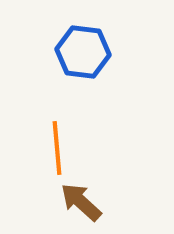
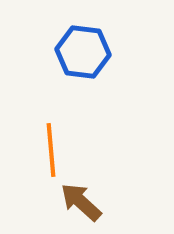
orange line: moved 6 px left, 2 px down
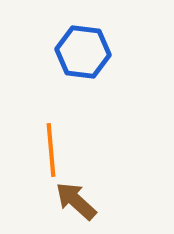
brown arrow: moved 5 px left, 1 px up
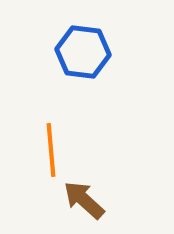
brown arrow: moved 8 px right, 1 px up
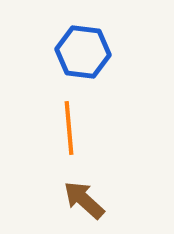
orange line: moved 18 px right, 22 px up
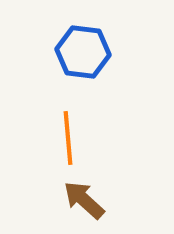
orange line: moved 1 px left, 10 px down
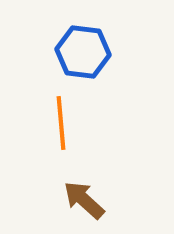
orange line: moved 7 px left, 15 px up
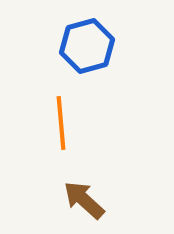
blue hexagon: moved 4 px right, 6 px up; rotated 22 degrees counterclockwise
